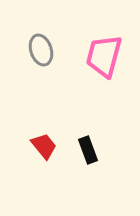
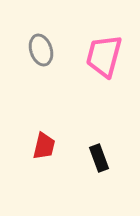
red trapezoid: rotated 52 degrees clockwise
black rectangle: moved 11 px right, 8 px down
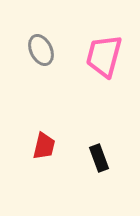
gray ellipse: rotated 8 degrees counterclockwise
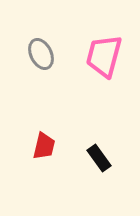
gray ellipse: moved 4 px down
black rectangle: rotated 16 degrees counterclockwise
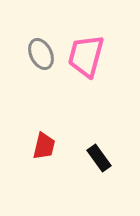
pink trapezoid: moved 18 px left
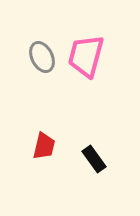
gray ellipse: moved 1 px right, 3 px down
black rectangle: moved 5 px left, 1 px down
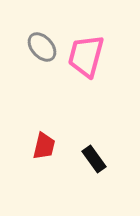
gray ellipse: moved 10 px up; rotated 16 degrees counterclockwise
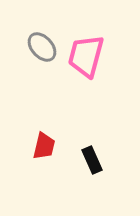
black rectangle: moved 2 px left, 1 px down; rotated 12 degrees clockwise
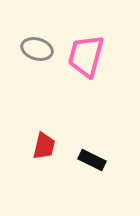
gray ellipse: moved 5 px left, 2 px down; rotated 32 degrees counterclockwise
black rectangle: rotated 40 degrees counterclockwise
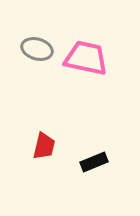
pink trapezoid: moved 2 px down; rotated 87 degrees clockwise
black rectangle: moved 2 px right, 2 px down; rotated 48 degrees counterclockwise
